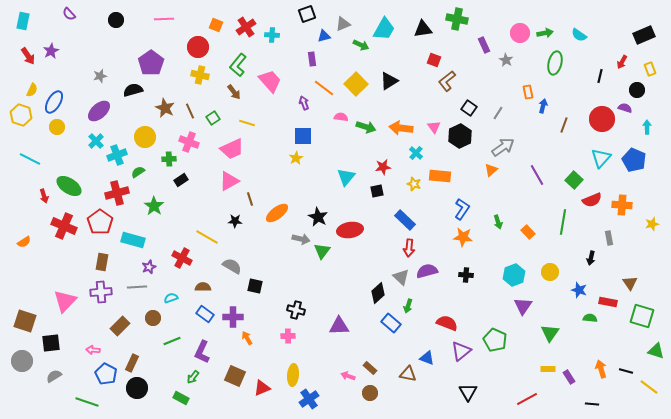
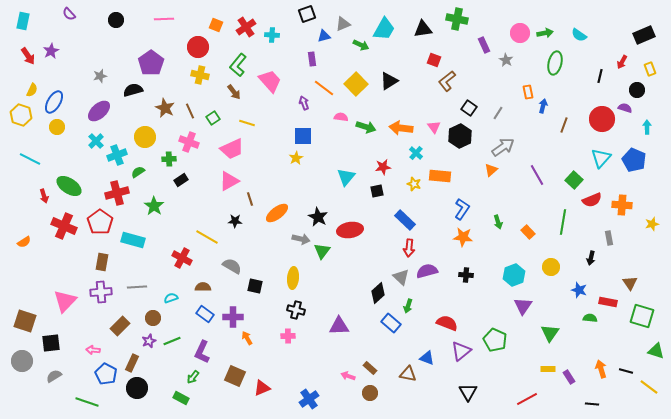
purple star at (149, 267): moved 74 px down
yellow circle at (550, 272): moved 1 px right, 5 px up
yellow ellipse at (293, 375): moved 97 px up
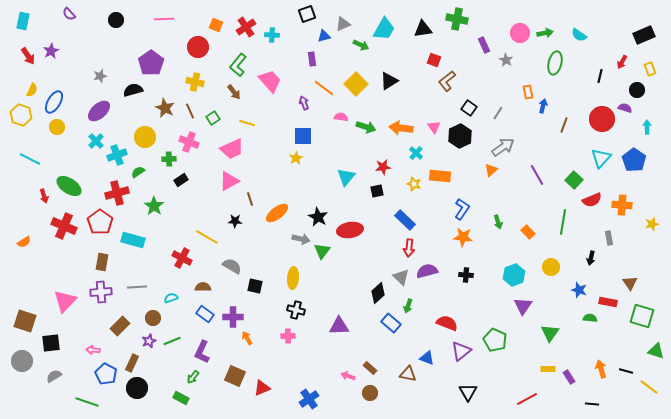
yellow cross at (200, 75): moved 5 px left, 7 px down
blue pentagon at (634, 160): rotated 10 degrees clockwise
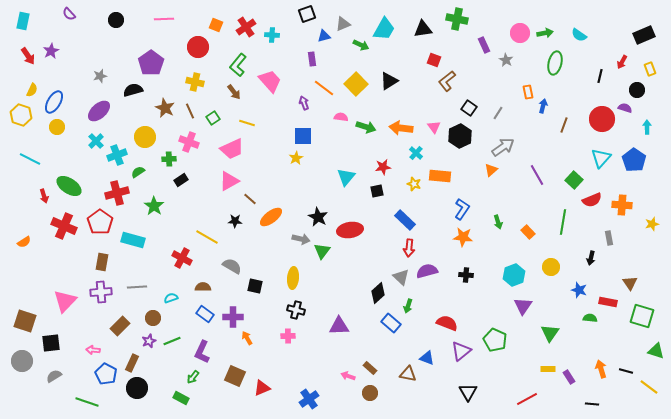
brown line at (250, 199): rotated 32 degrees counterclockwise
orange ellipse at (277, 213): moved 6 px left, 4 px down
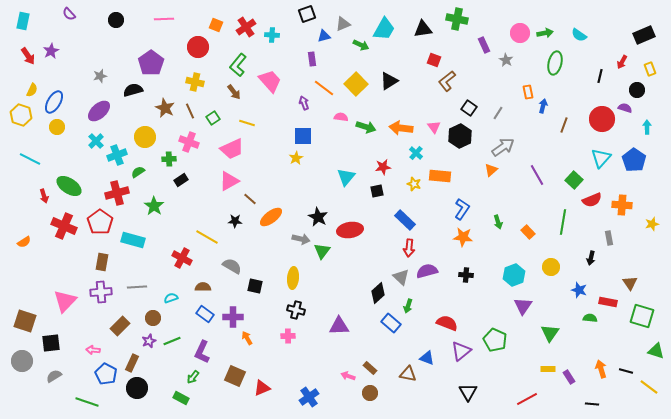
blue cross at (309, 399): moved 2 px up
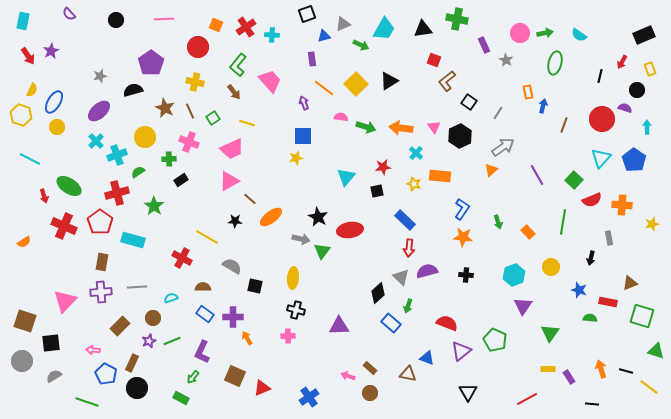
black square at (469, 108): moved 6 px up
yellow star at (296, 158): rotated 16 degrees clockwise
brown triangle at (630, 283): rotated 42 degrees clockwise
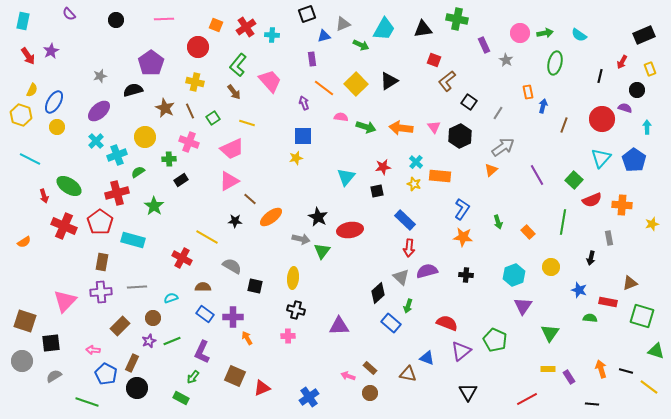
cyan cross at (416, 153): moved 9 px down
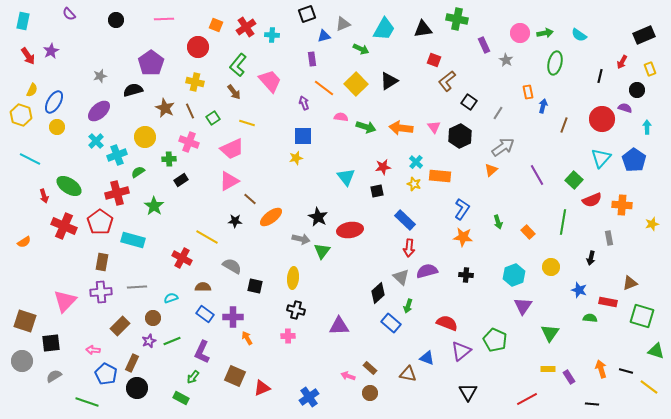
green arrow at (361, 45): moved 4 px down
cyan triangle at (346, 177): rotated 18 degrees counterclockwise
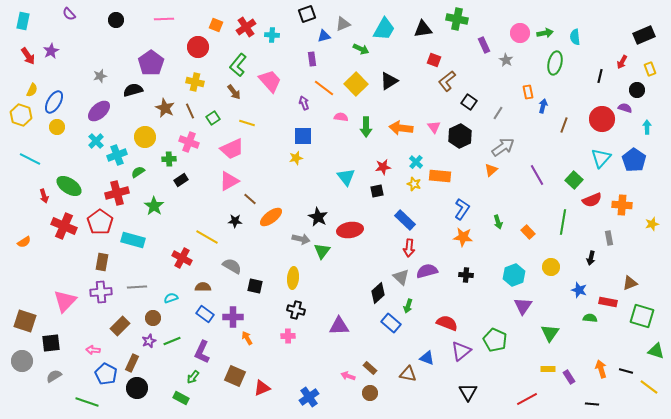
cyan semicircle at (579, 35): moved 4 px left, 2 px down; rotated 49 degrees clockwise
green arrow at (366, 127): rotated 72 degrees clockwise
